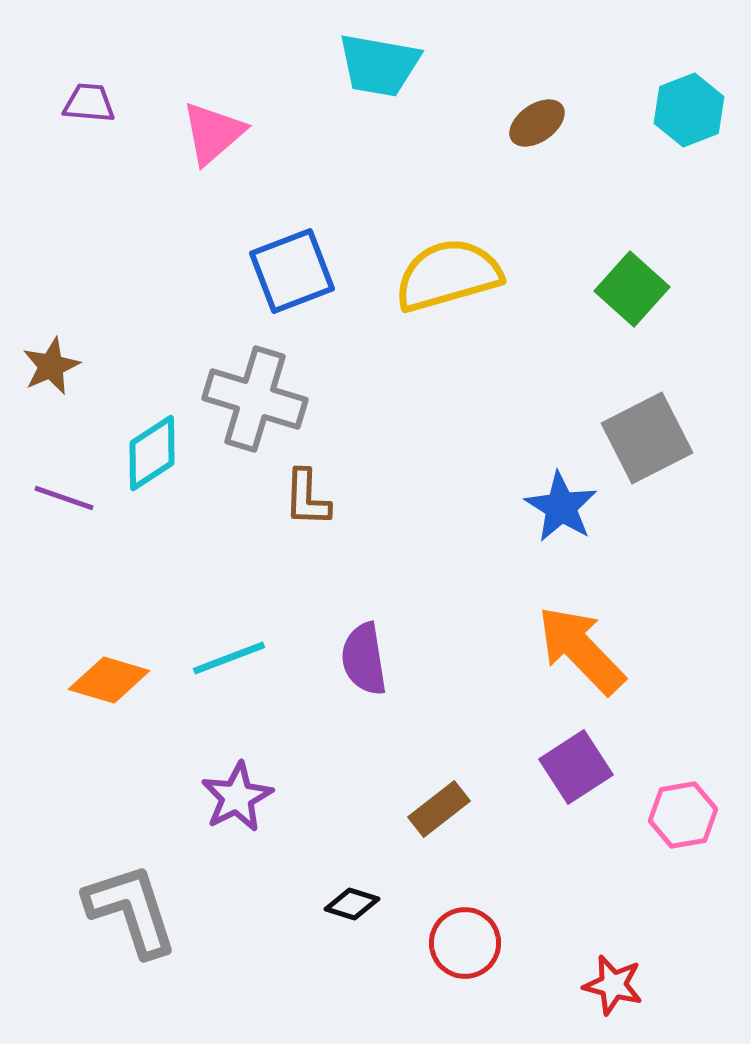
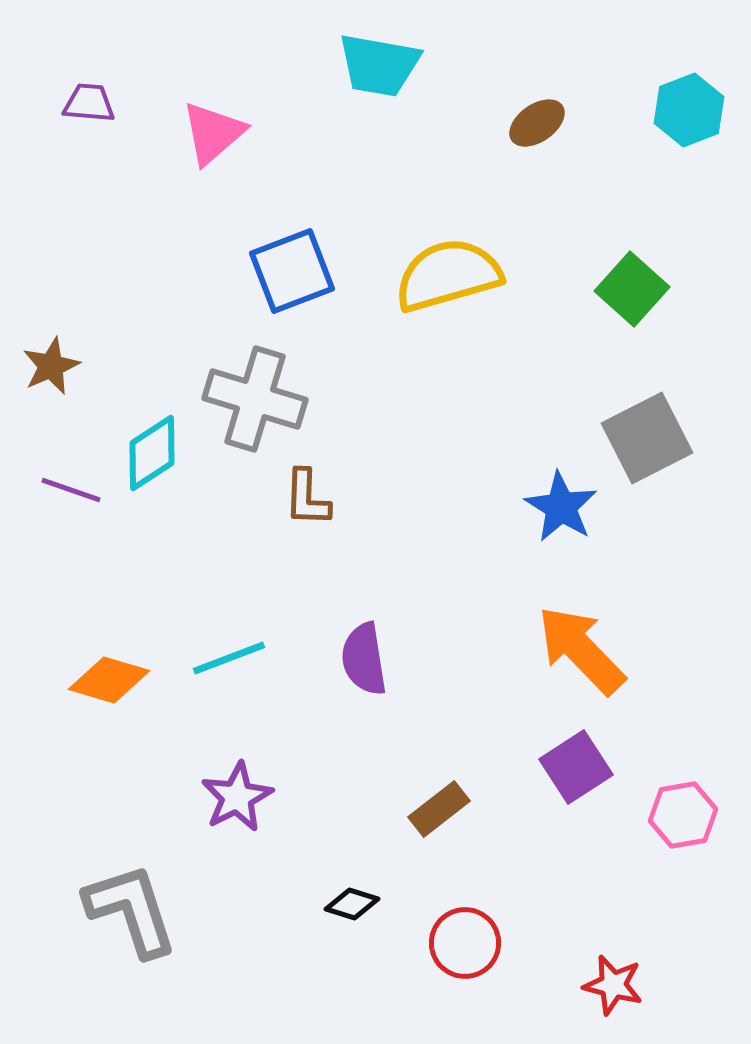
purple line: moved 7 px right, 8 px up
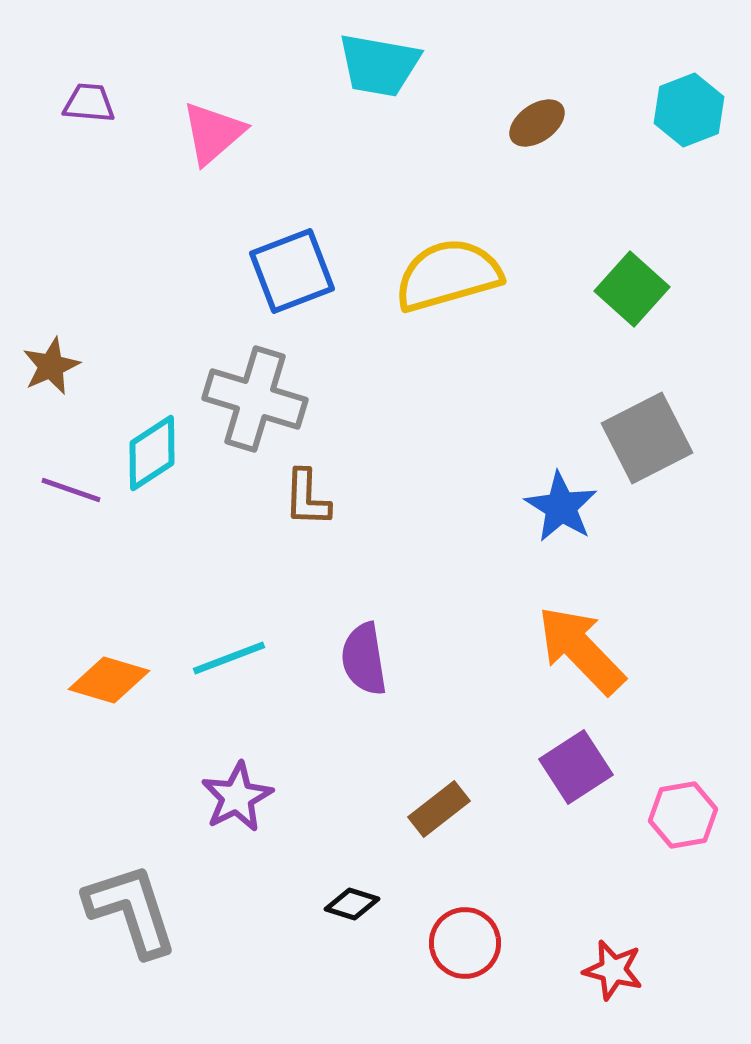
red star: moved 15 px up
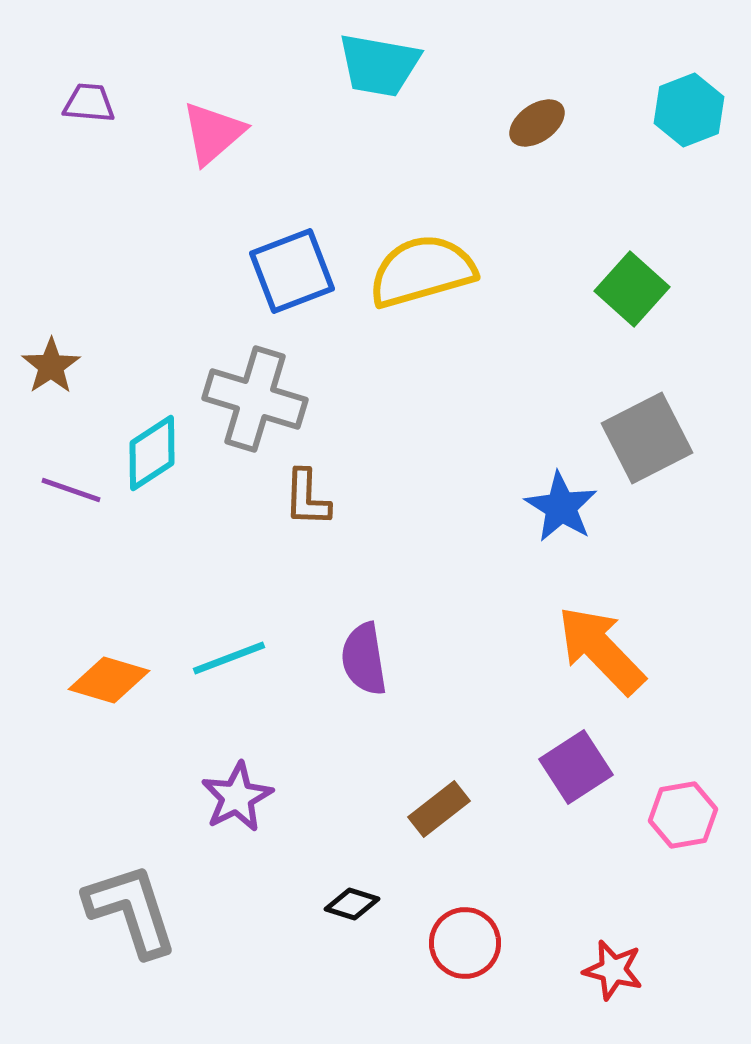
yellow semicircle: moved 26 px left, 4 px up
brown star: rotated 10 degrees counterclockwise
orange arrow: moved 20 px right
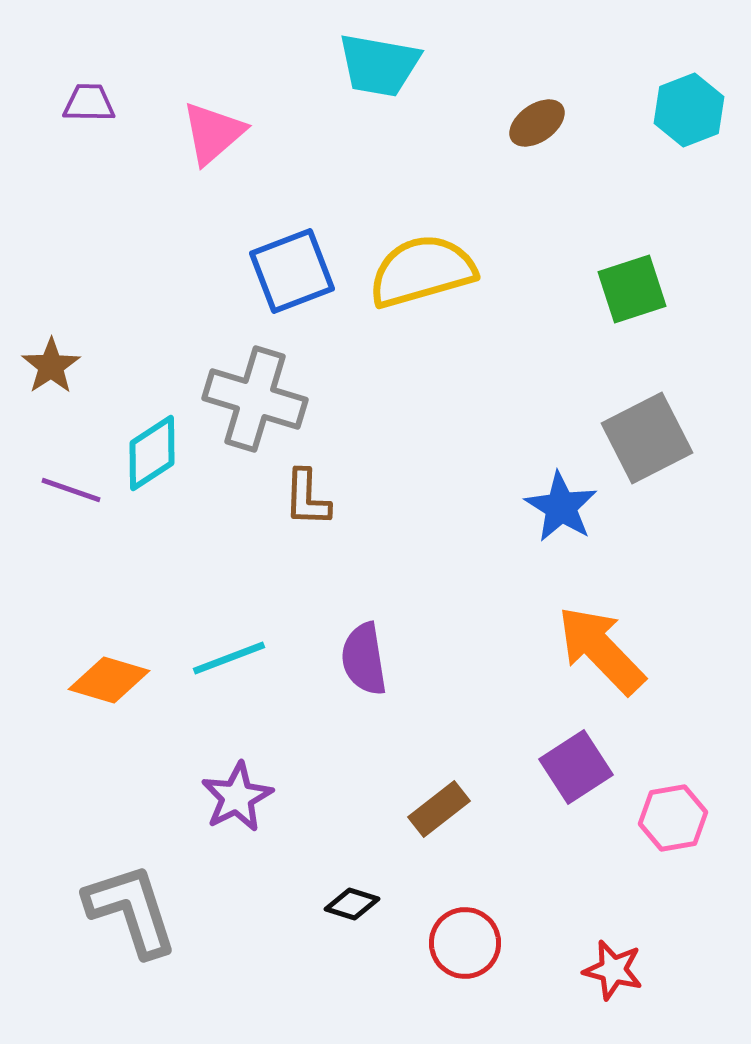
purple trapezoid: rotated 4 degrees counterclockwise
green square: rotated 30 degrees clockwise
pink hexagon: moved 10 px left, 3 px down
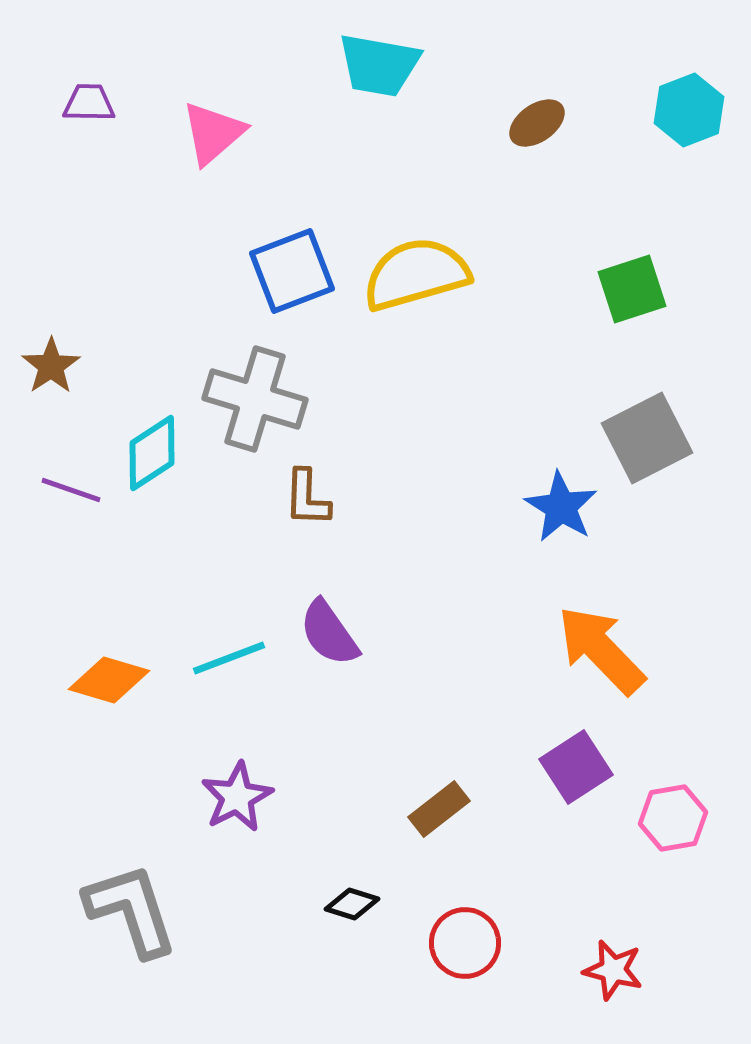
yellow semicircle: moved 6 px left, 3 px down
purple semicircle: moved 35 px left, 26 px up; rotated 26 degrees counterclockwise
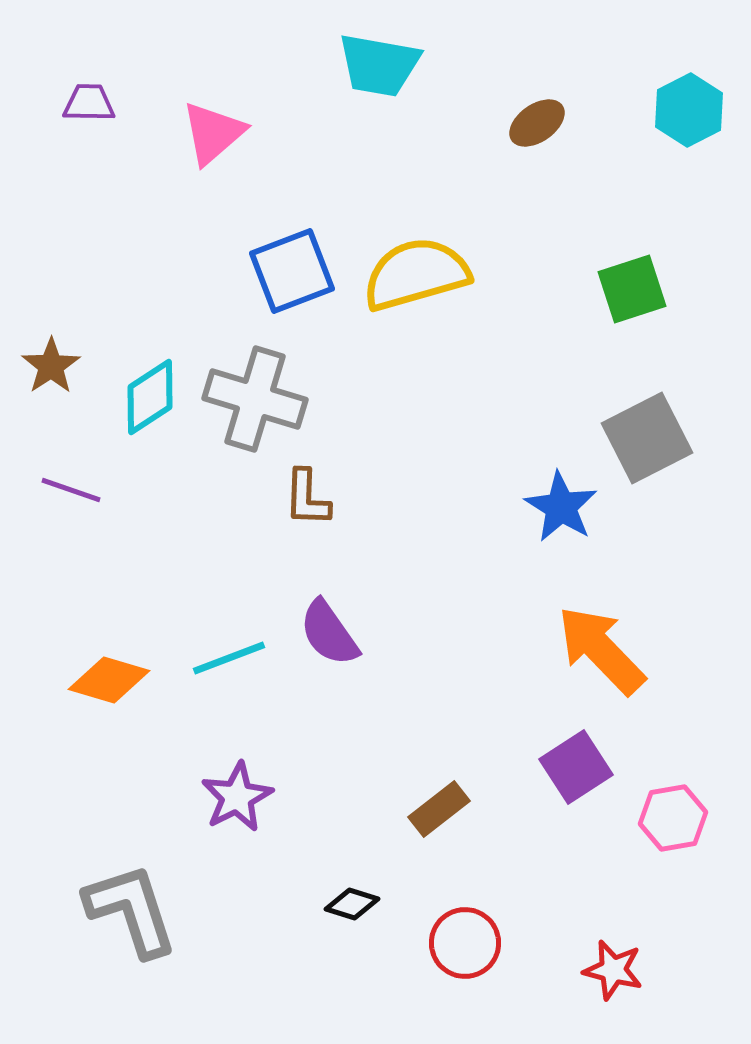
cyan hexagon: rotated 6 degrees counterclockwise
cyan diamond: moved 2 px left, 56 px up
